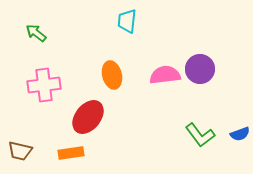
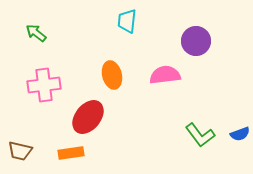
purple circle: moved 4 px left, 28 px up
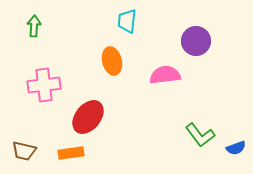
green arrow: moved 2 px left, 7 px up; rotated 55 degrees clockwise
orange ellipse: moved 14 px up
blue semicircle: moved 4 px left, 14 px down
brown trapezoid: moved 4 px right
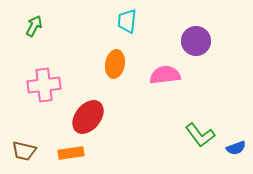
green arrow: rotated 25 degrees clockwise
orange ellipse: moved 3 px right, 3 px down; rotated 24 degrees clockwise
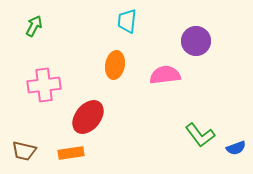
orange ellipse: moved 1 px down
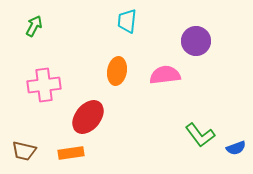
orange ellipse: moved 2 px right, 6 px down
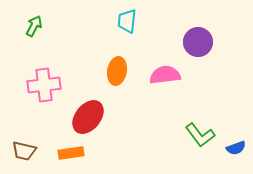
purple circle: moved 2 px right, 1 px down
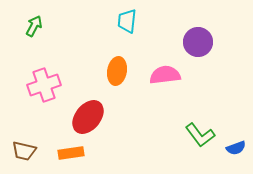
pink cross: rotated 12 degrees counterclockwise
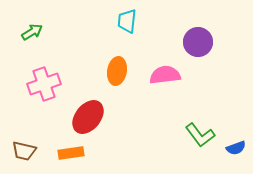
green arrow: moved 2 px left, 6 px down; rotated 30 degrees clockwise
pink cross: moved 1 px up
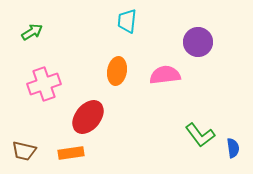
blue semicircle: moved 3 px left; rotated 78 degrees counterclockwise
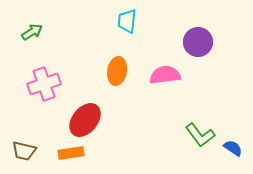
red ellipse: moved 3 px left, 3 px down
blue semicircle: rotated 48 degrees counterclockwise
